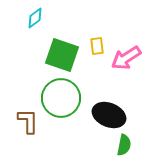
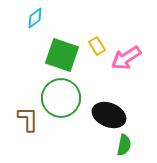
yellow rectangle: rotated 24 degrees counterclockwise
brown L-shape: moved 2 px up
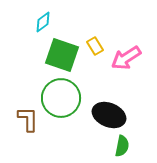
cyan diamond: moved 8 px right, 4 px down
yellow rectangle: moved 2 px left
green semicircle: moved 2 px left, 1 px down
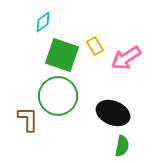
green circle: moved 3 px left, 2 px up
black ellipse: moved 4 px right, 2 px up
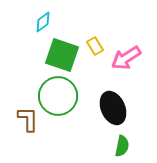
black ellipse: moved 5 px up; rotated 44 degrees clockwise
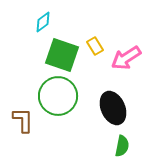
brown L-shape: moved 5 px left, 1 px down
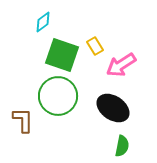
pink arrow: moved 5 px left, 7 px down
black ellipse: rotated 32 degrees counterclockwise
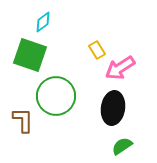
yellow rectangle: moved 2 px right, 4 px down
green square: moved 32 px left
pink arrow: moved 1 px left, 3 px down
green circle: moved 2 px left
black ellipse: rotated 64 degrees clockwise
green semicircle: rotated 135 degrees counterclockwise
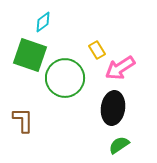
green circle: moved 9 px right, 18 px up
green semicircle: moved 3 px left, 1 px up
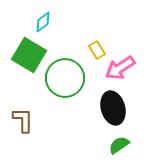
green square: moved 1 px left; rotated 12 degrees clockwise
black ellipse: rotated 24 degrees counterclockwise
